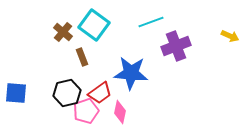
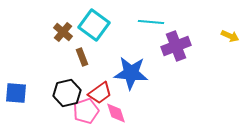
cyan line: rotated 25 degrees clockwise
pink diamond: moved 4 px left, 1 px down; rotated 30 degrees counterclockwise
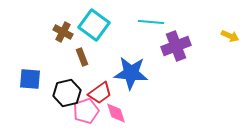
brown cross: rotated 12 degrees counterclockwise
blue square: moved 14 px right, 14 px up
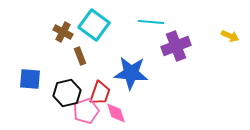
brown rectangle: moved 2 px left, 1 px up
red trapezoid: rotated 35 degrees counterclockwise
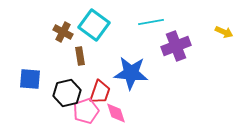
cyan line: rotated 15 degrees counterclockwise
yellow arrow: moved 6 px left, 4 px up
brown rectangle: rotated 12 degrees clockwise
red trapezoid: moved 1 px up
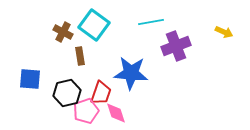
red trapezoid: moved 1 px right, 1 px down
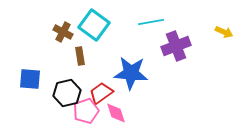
red trapezoid: rotated 145 degrees counterclockwise
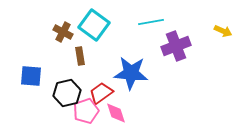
yellow arrow: moved 1 px left, 1 px up
blue square: moved 1 px right, 3 px up
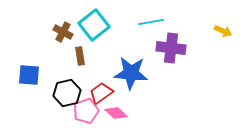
cyan square: rotated 16 degrees clockwise
purple cross: moved 5 px left, 2 px down; rotated 28 degrees clockwise
blue square: moved 2 px left, 1 px up
pink diamond: rotated 30 degrees counterclockwise
